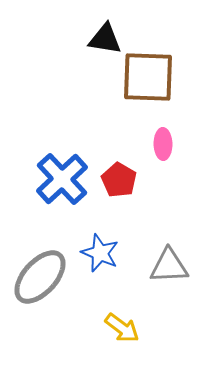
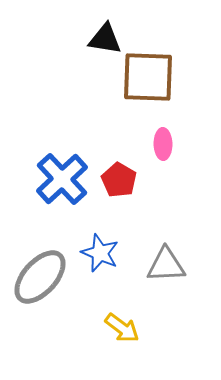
gray triangle: moved 3 px left, 1 px up
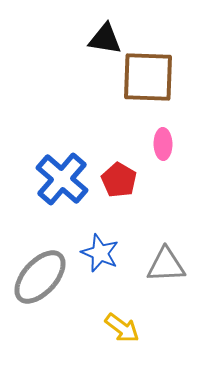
blue cross: rotated 6 degrees counterclockwise
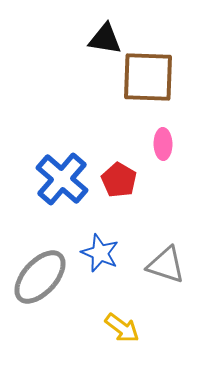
gray triangle: rotated 21 degrees clockwise
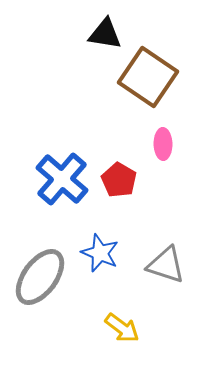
black triangle: moved 5 px up
brown square: rotated 32 degrees clockwise
gray ellipse: rotated 6 degrees counterclockwise
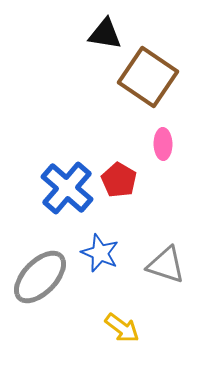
blue cross: moved 5 px right, 9 px down
gray ellipse: rotated 8 degrees clockwise
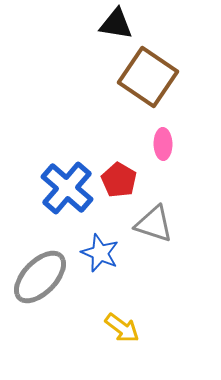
black triangle: moved 11 px right, 10 px up
gray triangle: moved 12 px left, 41 px up
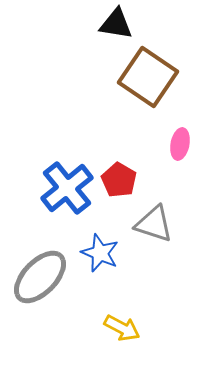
pink ellipse: moved 17 px right; rotated 12 degrees clockwise
blue cross: rotated 10 degrees clockwise
yellow arrow: rotated 9 degrees counterclockwise
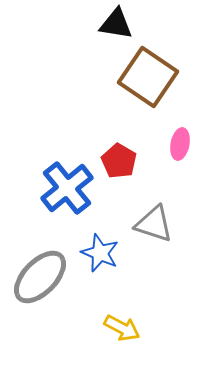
red pentagon: moved 19 px up
